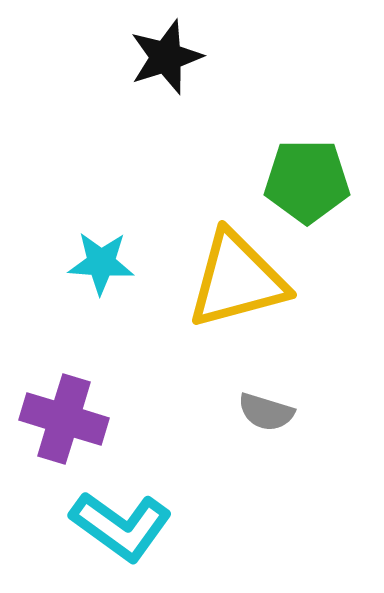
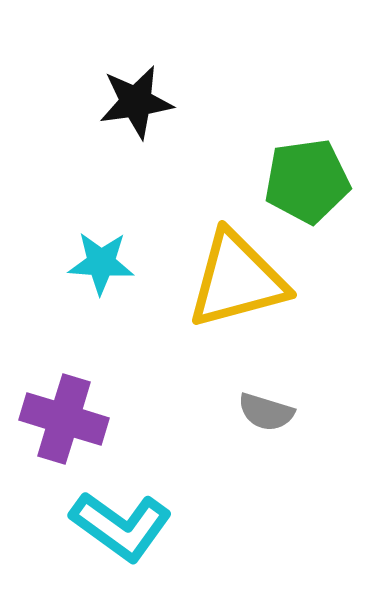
black star: moved 30 px left, 45 px down; rotated 10 degrees clockwise
green pentagon: rotated 8 degrees counterclockwise
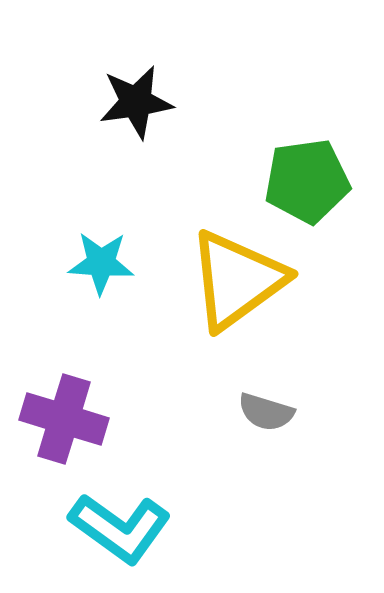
yellow triangle: rotated 21 degrees counterclockwise
cyan L-shape: moved 1 px left, 2 px down
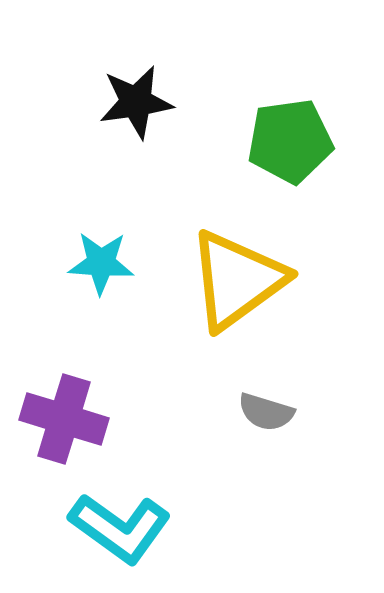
green pentagon: moved 17 px left, 40 px up
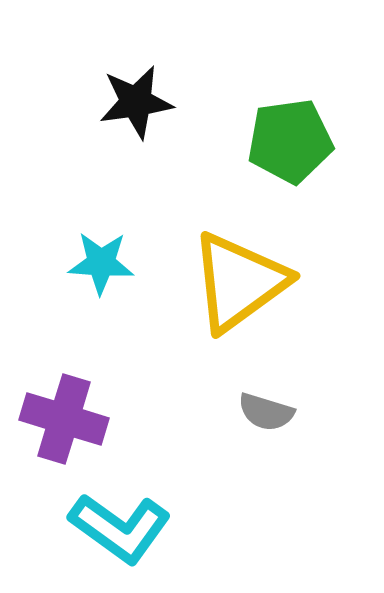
yellow triangle: moved 2 px right, 2 px down
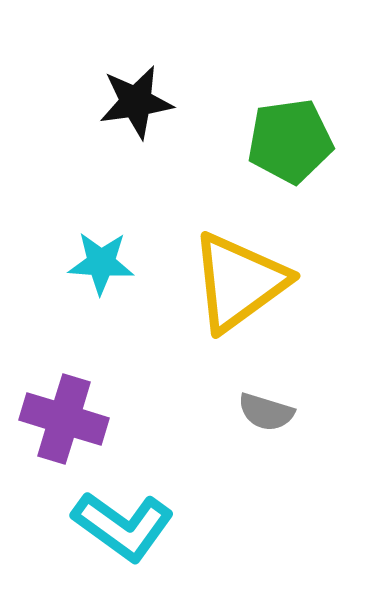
cyan L-shape: moved 3 px right, 2 px up
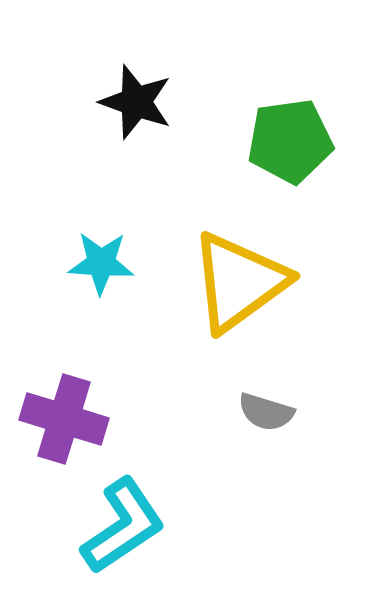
black star: rotated 28 degrees clockwise
cyan L-shape: rotated 70 degrees counterclockwise
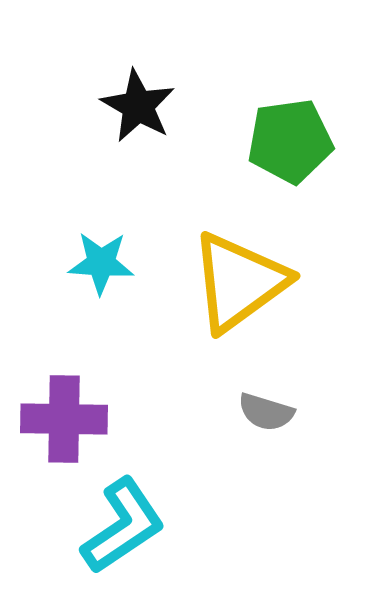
black star: moved 2 px right, 4 px down; rotated 10 degrees clockwise
purple cross: rotated 16 degrees counterclockwise
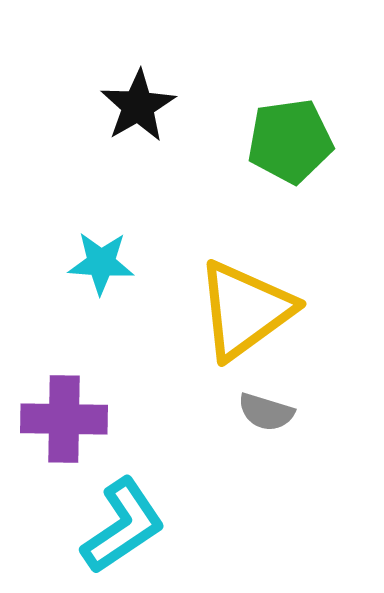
black star: rotated 12 degrees clockwise
yellow triangle: moved 6 px right, 28 px down
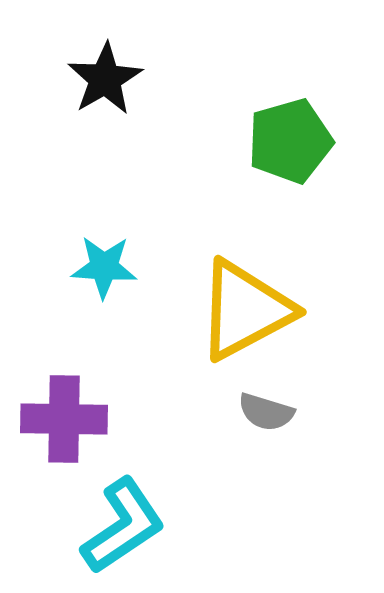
black star: moved 33 px left, 27 px up
green pentagon: rotated 8 degrees counterclockwise
cyan star: moved 3 px right, 4 px down
yellow triangle: rotated 8 degrees clockwise
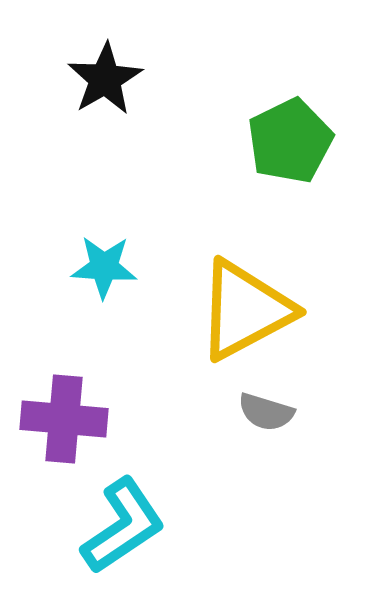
green pentagon: rotated 10 degrees counterclockwise
purple cross: rotated 4 degrees clockwise
